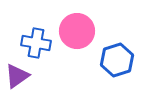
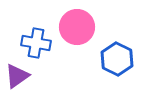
pink circle: moved 4 px up
blue hexagon: moved 1 px up; rotated 16 degrees counterclockwise
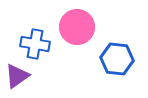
blue cross: moved 1 px left, 1 px down
blue hexagon: rotated 20 degrees counterclockwise
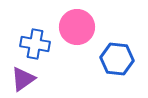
purple triangle: moved 6 px right, 3 px down
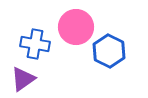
pink circle: moved 1 px left
blue hexagon: moved 8 px left, 8 px up; rotated 20 degrees clockwise
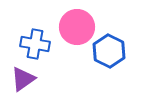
pink circle: moved 1 px right
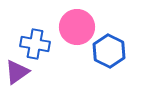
purple triangle: moved 6 px left, 7 px up
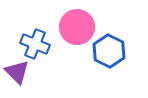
blue cross: rotated 12 degrees clockwise
purple triangle: rotated 40 degrees counterclockwise
